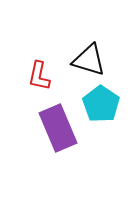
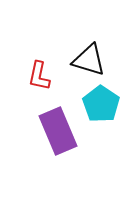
purple rectangle: moved 3 px down
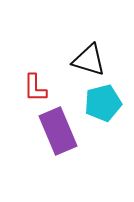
red L-shape: moved 4 px left, 12 px down; rotated 12 degrees counterclockwise
cyan pentagon: moved 2 px right, 1 px up; rotated 24 degrees clockwise
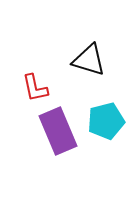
red L-shape: rotated 12 degrees counterclockwise
cyan pentagon: moved 3 px right, 18 px down
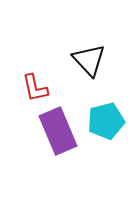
black triangle: rotated 30 degrees clockwise
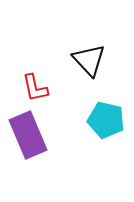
cyan pentagon: moved 1 px up; rotated 27 degrees clockwise
purple rectangle: moved 30 px left, 4 px down
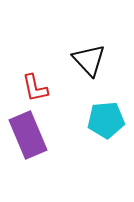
cyan pentagon: rotated 18 degrees counterclockwise
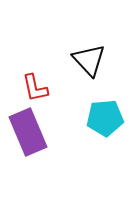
cyan pentagon: moved 1 px left, 2 px up
purple rectangle: moved 3 px up
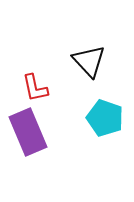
black triangle: moved 1 px down
cyan pentagon: rotated 24 degrees clockwise
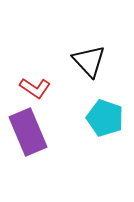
red L-shape: rotated 44 degrees counterclockwise
